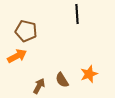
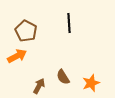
black line: moved 8 px left, 9 px down
brown pentagon: rotated 15 degrees clockwise
orange star: moved 2 px right, 9 px down
brown semicircle: moved 1 px right, 3 px up
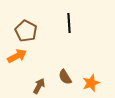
brown semicircle: moved 2 px right
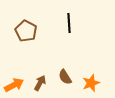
orange arrow: moved 3 px left, 29 px down
brown arrow: moved 1 px right, 3 px up
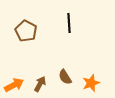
brown arrow: moved 1 px down
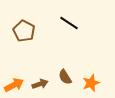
black line: rotated 54 degrees counterclockwise
brown pentagon: moved 2 px left
brown arrow: rotated 42 degrees clockwise
